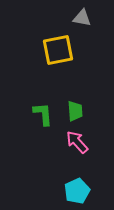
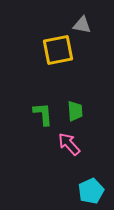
gray triangle: moved 7 px down
pink arrow: moved 8 px left, 2 px down
cyan pentagon: moved 14 px right
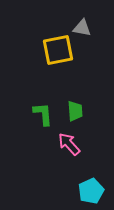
gray triangle: moved 3 px down
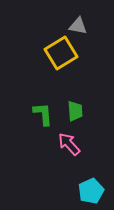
gray triangle: moved 4 px left, 2 px up
yellow square: moved 3 px right, 3 px down; rotated 20 degrees counterclockwise
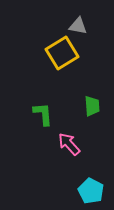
yellow square: moved 1 px right
green trapezoid: moved 17 px right, 5 px up
cyan pentagon: rotated 20 degrees counterclockwise
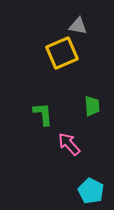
yellow square: rotated 8 degrees clockwise
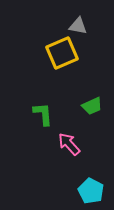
green trapezoid: rotated 70 degrees clockwise
